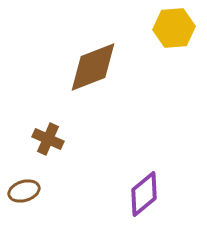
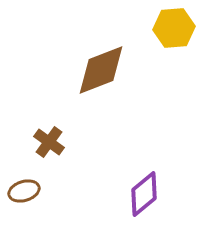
brown diamond: moved 8 px right, 3 px down
brown cross: moved 1 px right, 3 px down; rotated 12 degrees clockwise
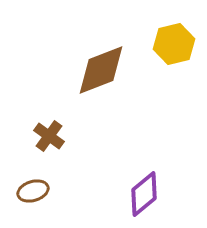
yellow hexagon: moved 16 px down; rotated 9 degrees counterclockwise
brown cross: moved 6 px up
brown ellipse: moved 9 px right
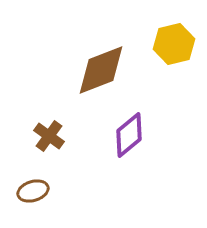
purple diamond: moved 15 px left, 59 px up
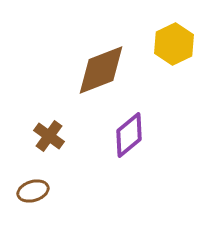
yellow hexagon: rotated 12 degrees counterclockwise
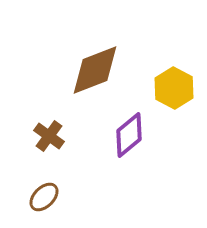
yellow hexagon: moved 44 px down; rotated 6 degrees counterclockwise
brown diamond: moved 6 px left
brown ellipse: moved 11 px right, 6 px down; rotated 28 degrees counterclockwise
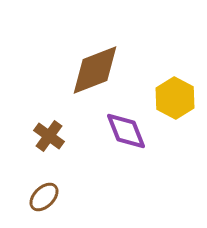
yellow hexagon: moved 1 px right, 10 px down
purple diamond: moved 3 px left, 4 px up; rotated 72 degrees counterclockwise
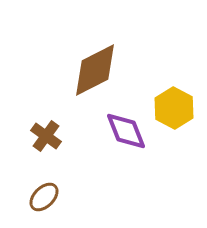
brown diamond: rotated 6 degrees counterclockwise
yellow hexagon: moved 1 px left, 10 px down
brown cross: moved 3 px left
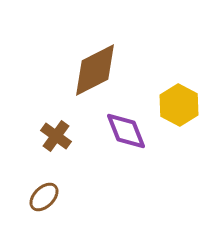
yellow hexagon: moved 5 px right, 3 px up
brown cross: moved 10 px right
